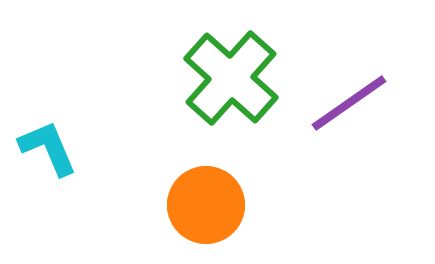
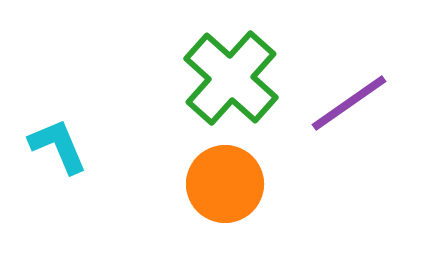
cyan L-shape: moved 10 px right, 2 px up
orange circle: moved 19 px right, 21 px up
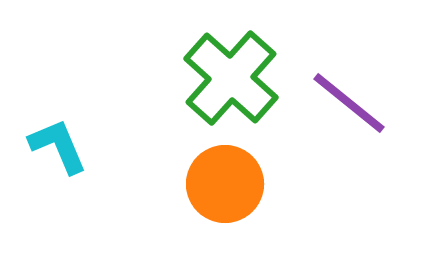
purple line: rotated 74 degrees clockwise
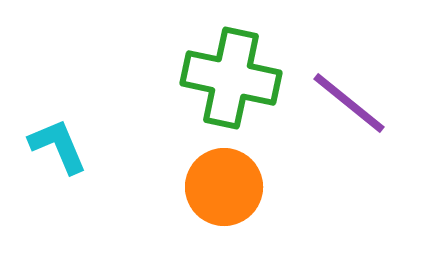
green cross: rotated 30 degrees counterclockwise
orange circle: moved 1 px left, 3 px down
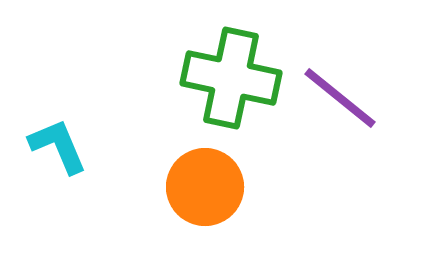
purple line: moved 9 px left, 5 px up
orange circle: moved 19 px left
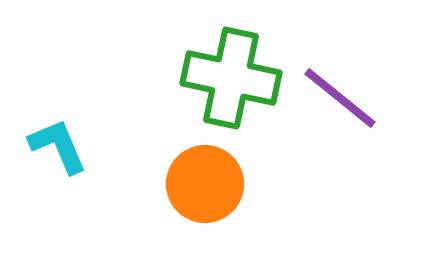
orange circle: moved 3 px up
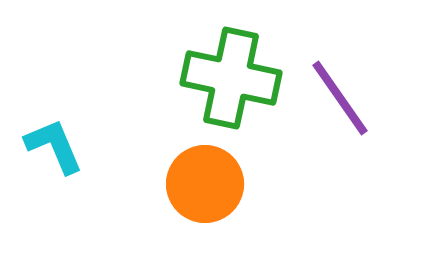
purple line: rotated 16 degrees clockwise
cyan L-shape: moved 4 px left
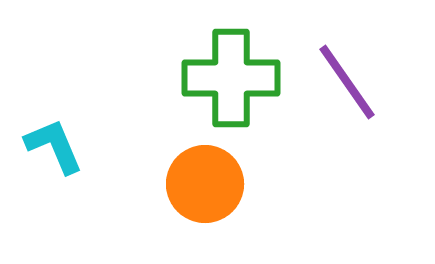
green cross: rotated 12 degrees counterclockwise
purple line: moved 7 px right, 16 px up
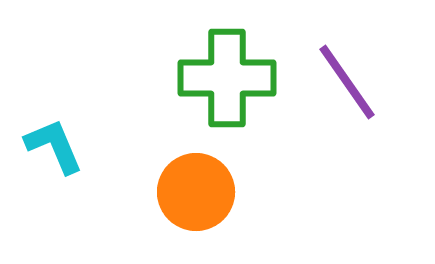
green cross: moved 4 px left
orange circle: moved 9 px left, 8 px down
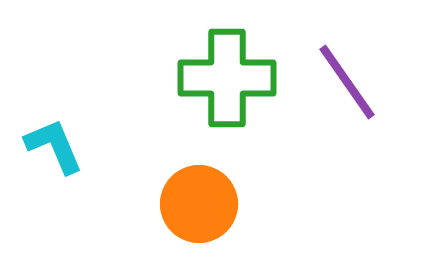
orange circle: moved 3 px right, 12 px down
